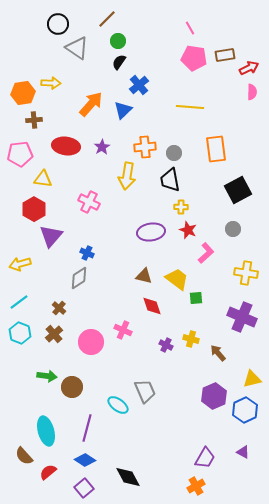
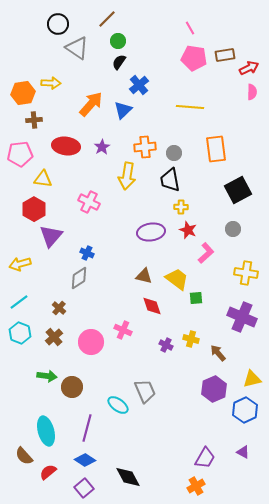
brown cross at (54, 334): moved 3 px down
purple hexagon at (214, 396): moved 7 px up
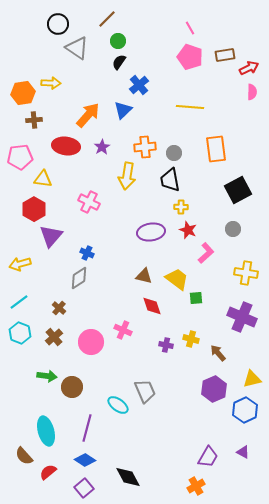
pink pentagon at (194, 58): moved 4 px left, 1 px up; rotated 10 degrees clockwise
orange arrow at (91, 104): moved 3 px left, 11 px down
pink pentagon at (20, 154): moved 3 px down
purple cross at (166, 345): rotated 16 degrees counterclockwise
purple trapezoid at (205, 458): moved 3 px right, 1 px up
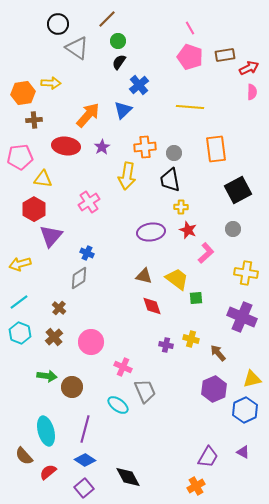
pink cross at (89, 202): rotated 30 degrees clockwise
pink cross at (123, 330): moved 37 px down
purple line at (87, 428): moved 2 px left, 1 px down
